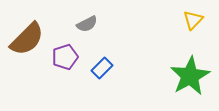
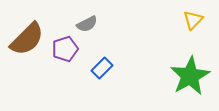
purple pentagon: moved 8 px up
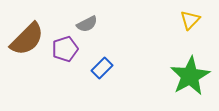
yellow triangle: moved 3 px left
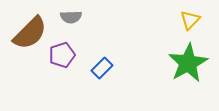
gray semicircle: moved 16 px left, 7 px up; rotated 25 degrees clockwise
brown semicircle: moved 3 px right, 6 px up
purple pentagon: moved 3 px left, 6 px down
green star: moved 2 px left, 13 px up
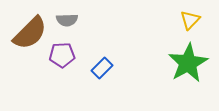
gray semicircle: moved 4 px left, 3 px down
purple pentagon: rotated 15 degrees clockwise
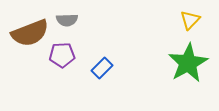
brown semicircle: rotated 24 degrees clockwise
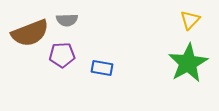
blue rectangle: rotated 55 degrees clockwise
